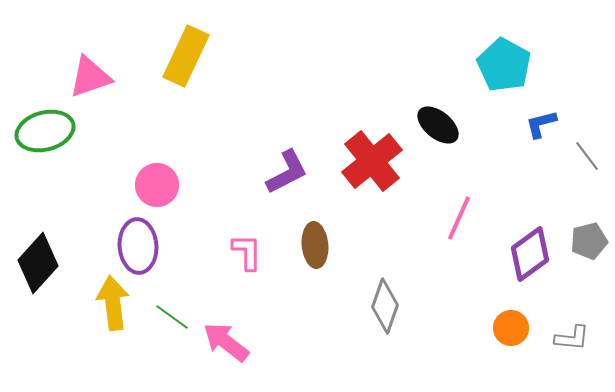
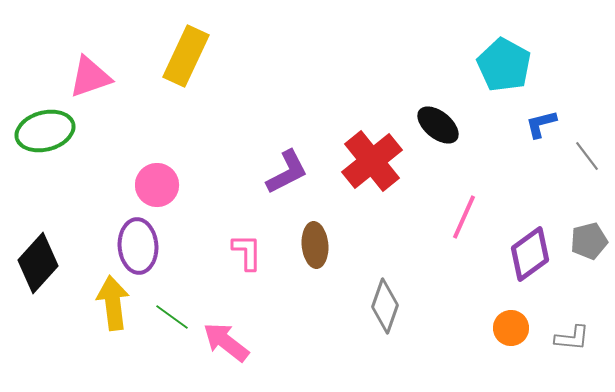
pink line: moved 5 px right, 1 px up
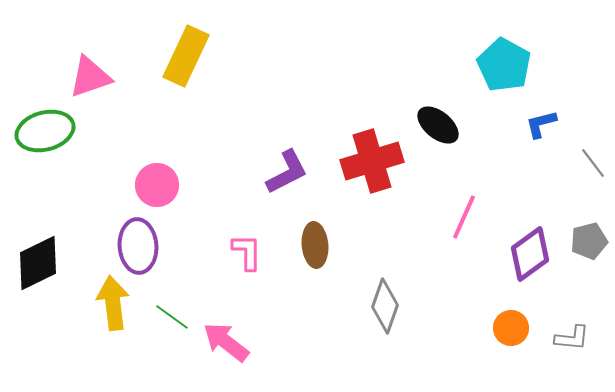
gray line: moved 6 px right, 7 px down
red cross: rotated 22 degrees clockwise
black diamond: rotated 22 degrees clockwise
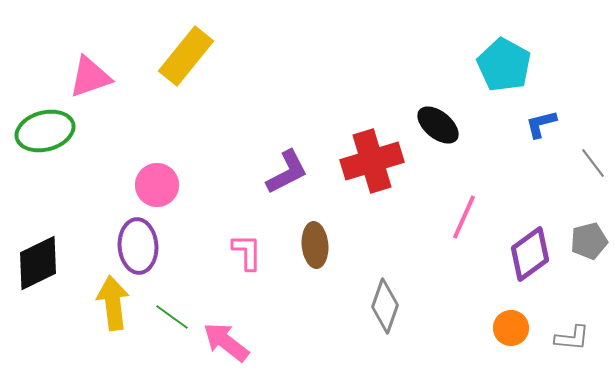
yellow rectangle: rotated 14 degrees clockwise
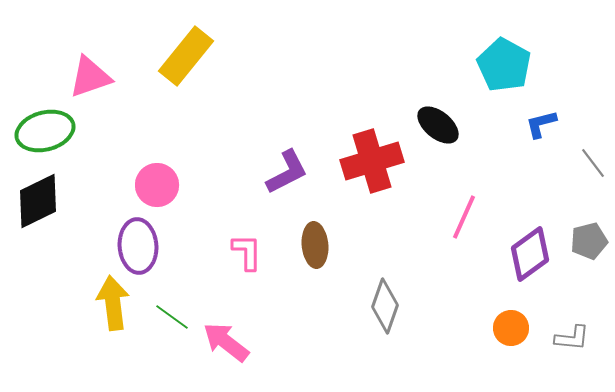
black diamond: moved 62 px up
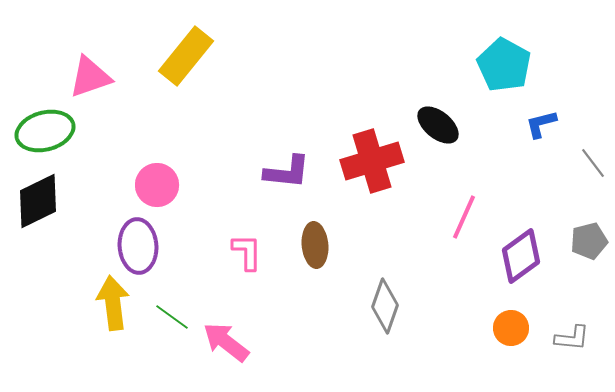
purple L-shape: rotated 33 degrees clockwise
purple diamond: moved 9 px left, 2 px down
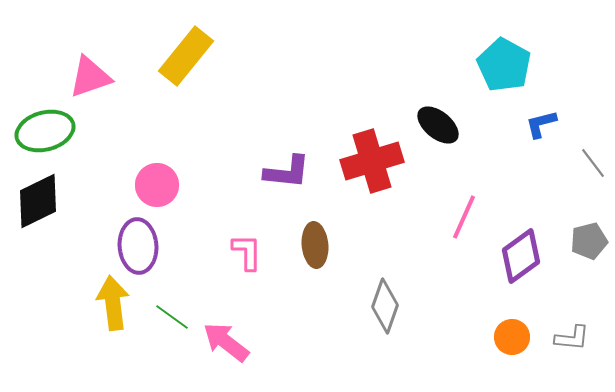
orange circle: moved 1 px right, 9 px down
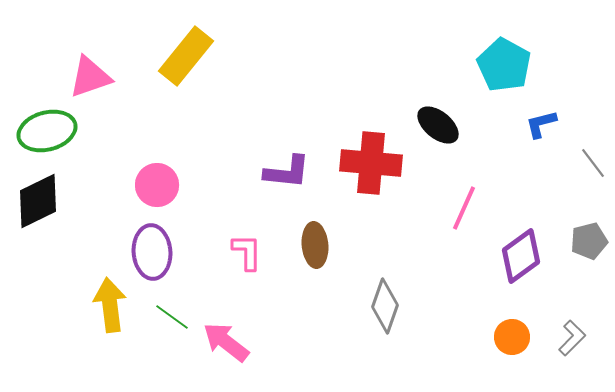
green ellipse: moved 2 px right
red cross: moved 1 px left, 2 px down; rotated 22 degrees clockwise
pink line: moved 9 px up
purple ellipse: moved 14 px right, 6 px down
yellow arrow: moved 3 px left, 2 px down
gray L-shape: rotated 51 degrees counterclockwise
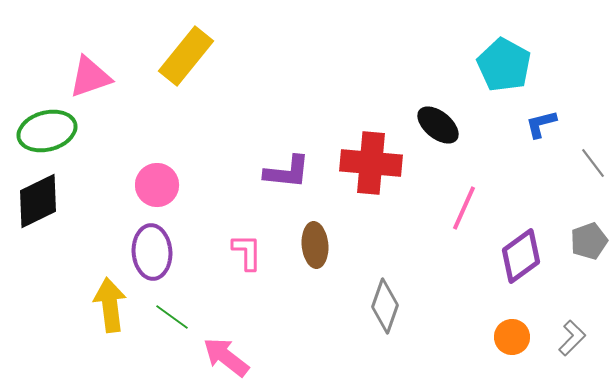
gray pentagon: rotated 6 degrees counterclockwise
pink arrow: moved 15 px down
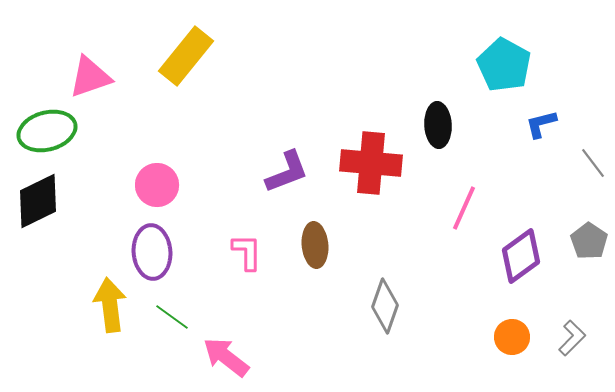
black ellipse: rotated 48 degrees clockwise
purple L-shape: rotated 27 degrees counterclockwise
gray pentagon: rotated 18 degrees counterclockwise
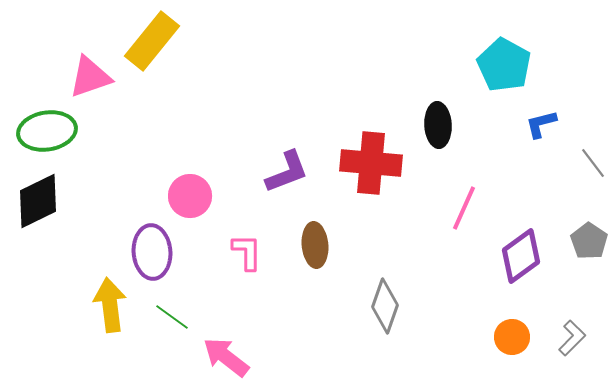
yellow rectangle: moved 34 px left, 15 px up
green ellipse: rotated 6 degrees clockwise
pink circle: moved 33 px right, 11 px down
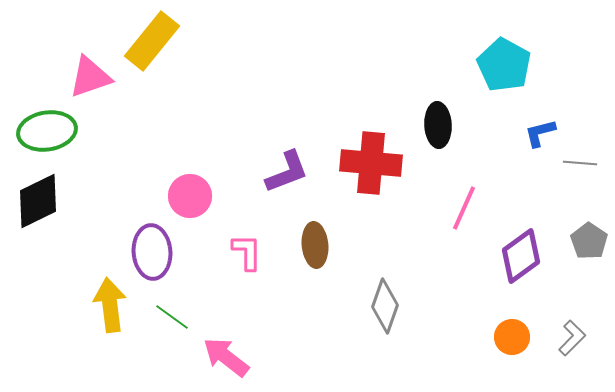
blue L-shape: moved 1 px left, 9 px down
gray line: moved 13 px left; rotated 48 degrees counterclockwise
